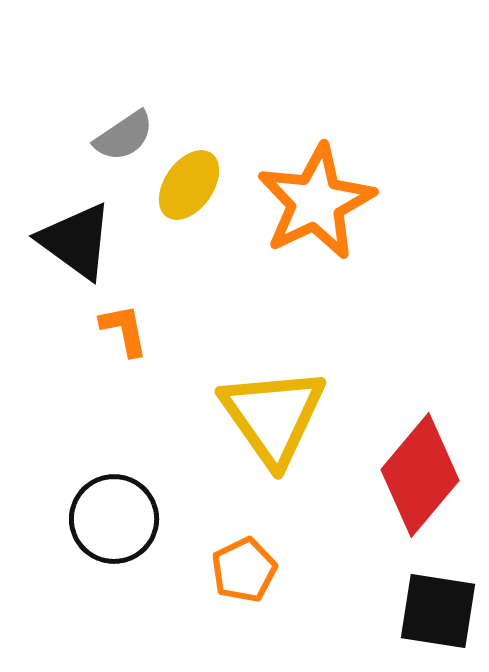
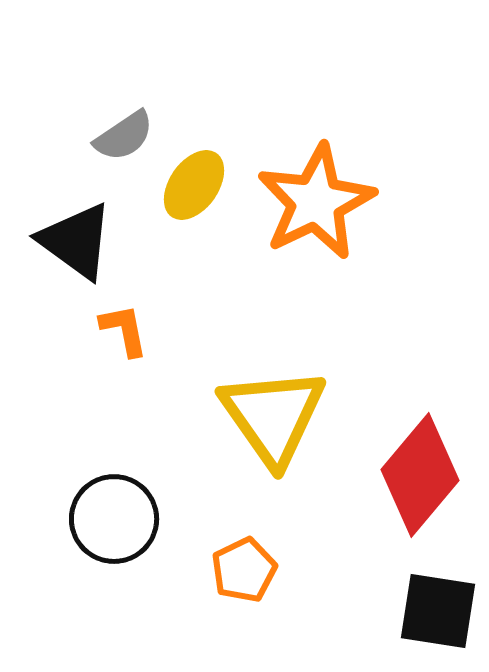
yellow ellipse: moved 5 px right
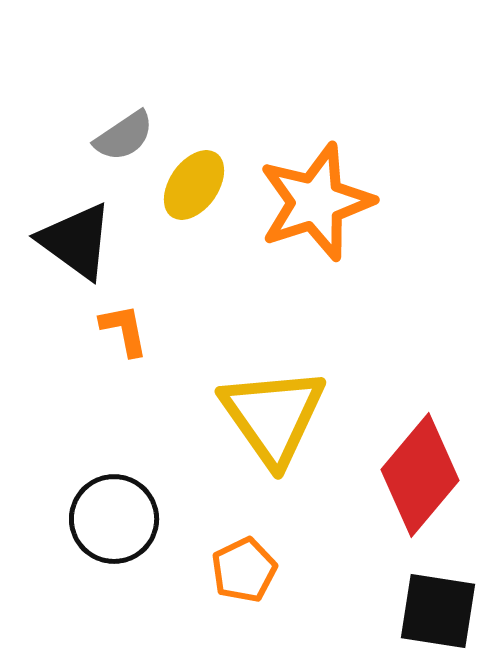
orange star: rotated 8 degrees clockwise
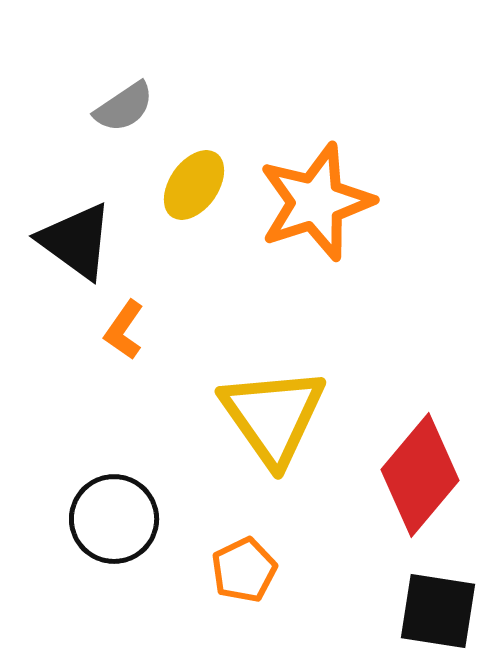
gray semicircle: moved 29 px up
orange L-shape: rotated 134 degrees counterclockwise
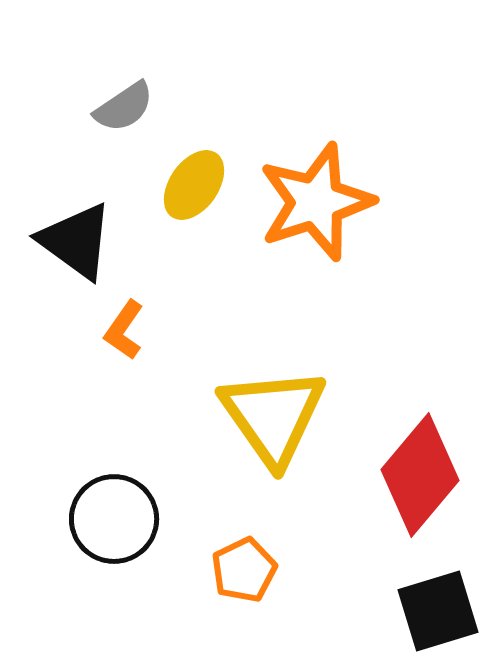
black square: rotated 26 degrees counterclockwise
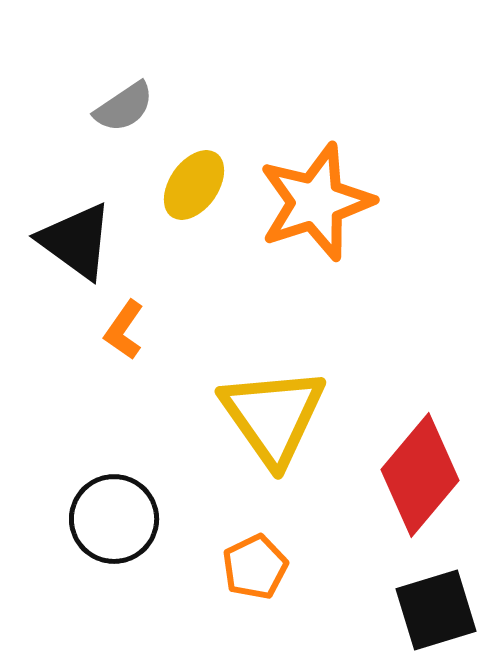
orange pentagon: moved 11 px right, 3 px up
black square: moved 2 px left, 1 px up
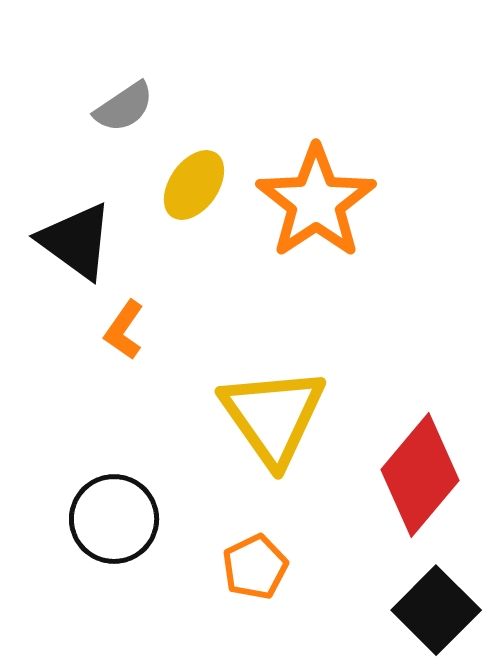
orange star: rotated 16 degrees counterclockwise
black square: rotated 28 degrees counterclockwise
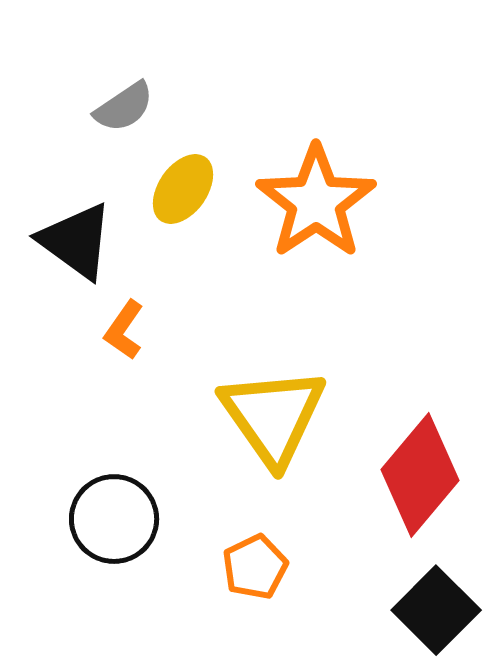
yellow ellipse: moved 11 px left, 4 px down
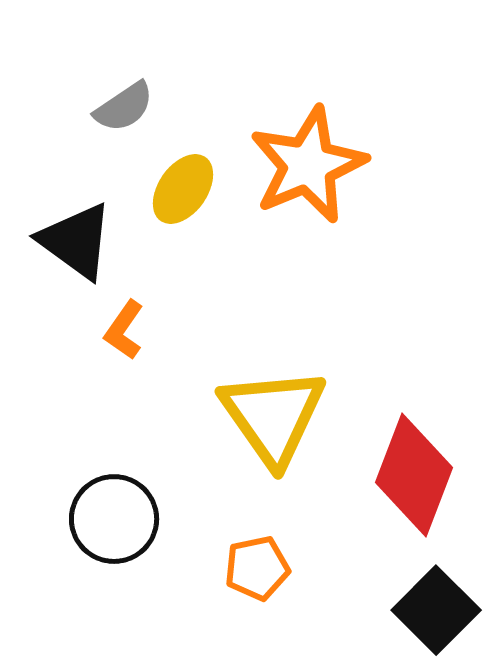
orange star: moved 8 px left, 37 px up; rotated 11 degrees clockwise
red diamond: moved 6 px left; rotated 19 degrees counterclockwise
orange pentagon: moved 2 px right, 1 px down; rotated 14 degrees clockwise
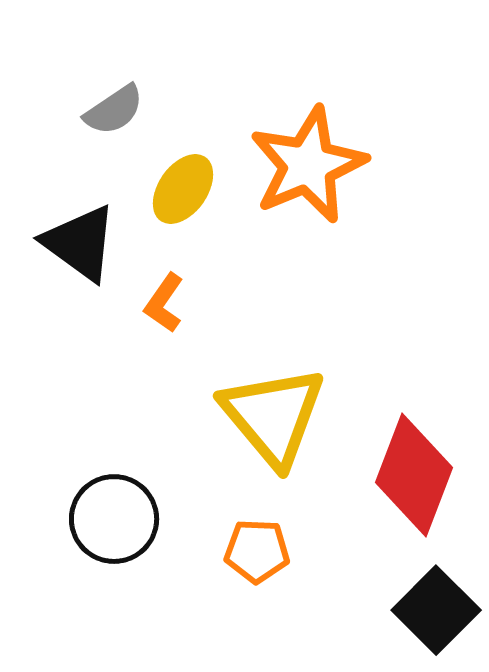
gray semicircle: moved 10 px left, 3 px down
black triangle: moved 4 px right, 2 px down
orange L-shape: moved 40 px right, 27 px up
yellow triangle: rotated 5 degrees counterclockwise
orange pentagon: moved 17 px up; rotated 14 degrees clockwise
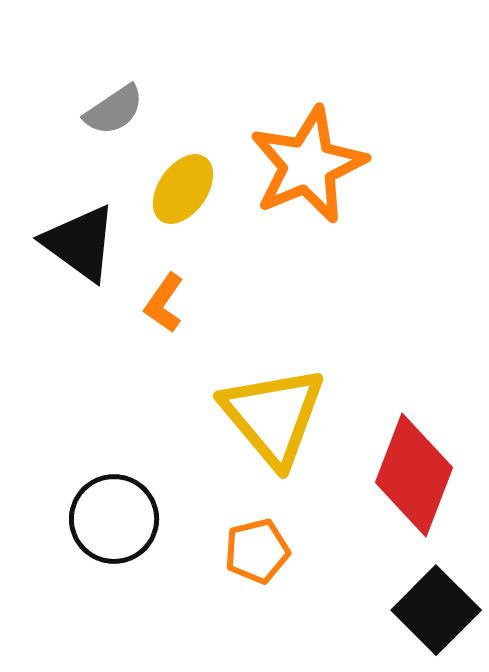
orange pentagon: rotated 16 degrees counterclockwise
